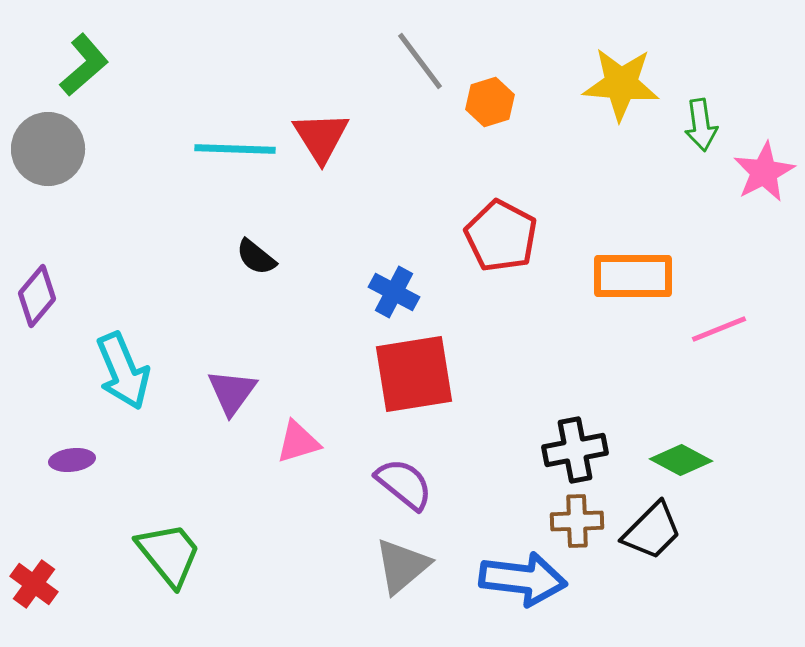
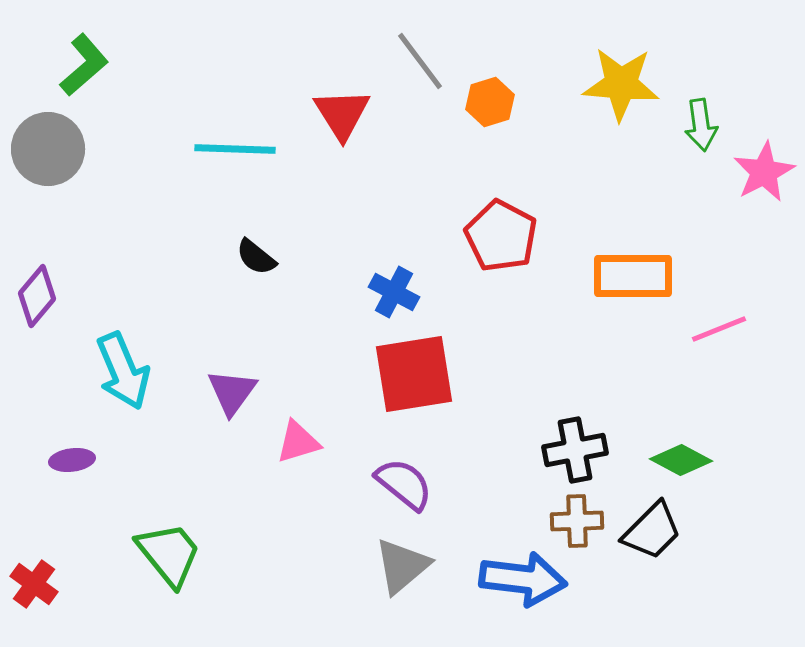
red triangle: moved 21 px right, 23 px up
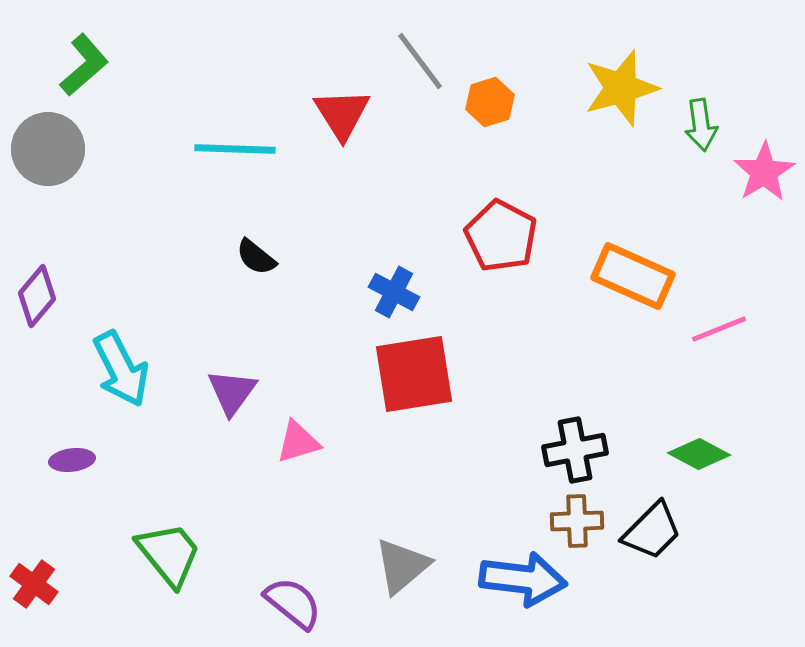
yellow star: moved 4 px down; rotated 20 degrees counterclockwise
pink star: rotated 4 degrees counterclockwise
orange rectangle: rotated 24 degrees clockwise
cyan arrow: moved 2 px left, 2 px up; rotated 4 degrees counterclockwise
green diamond: moved 18 px right, 6 px up
purple semicircle: moved 111 px left, 119 px down
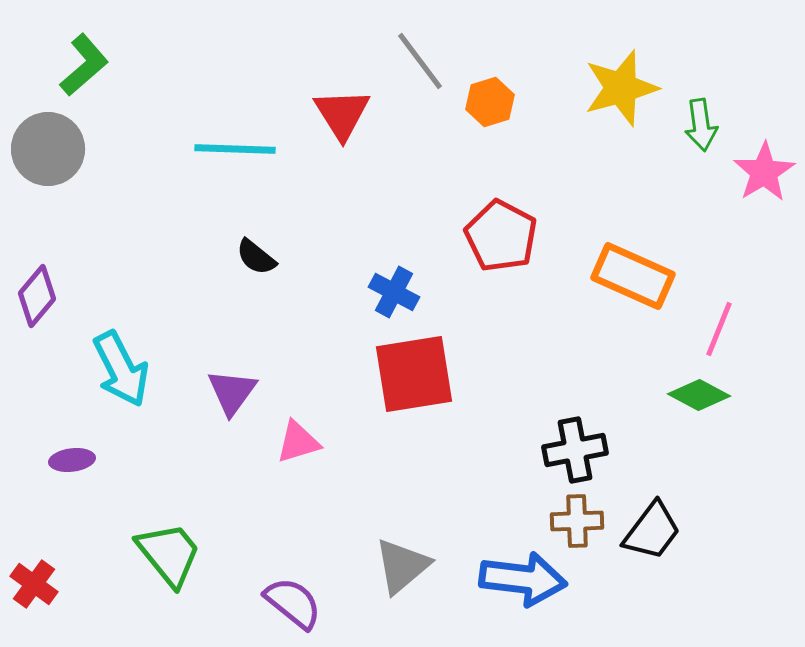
pink line: rotated 46 degrees counterclockwise
green diamond: moved 59 px up
black trapezoid: rotated 8 degrees counterclockwise
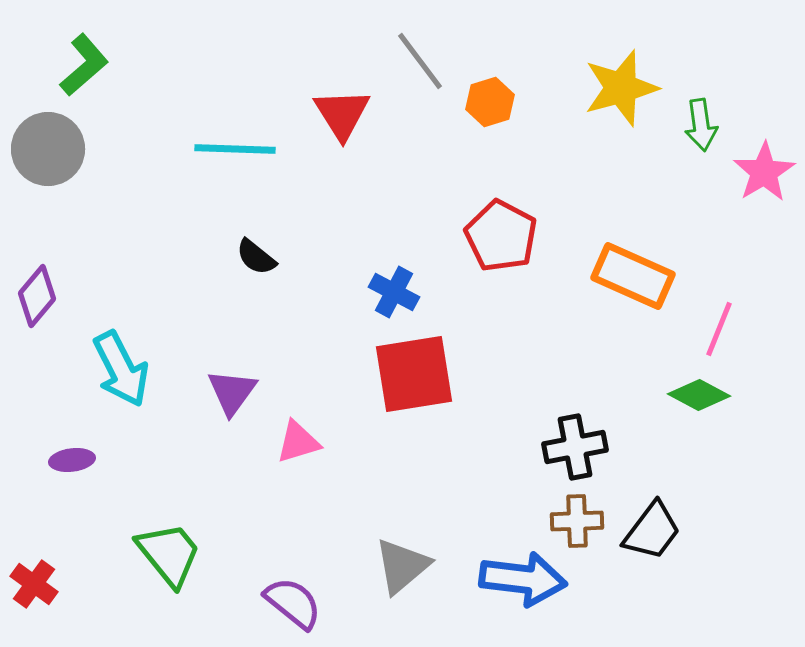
black cross: moved 3 px up
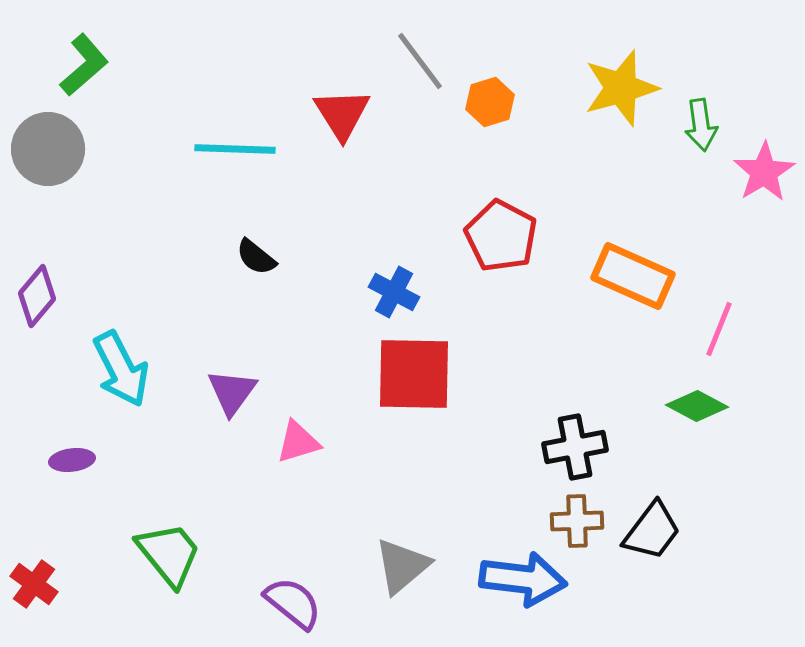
red square: rotated 10 degrees clockwise
green diamond: moved 2 px left, 11 px down
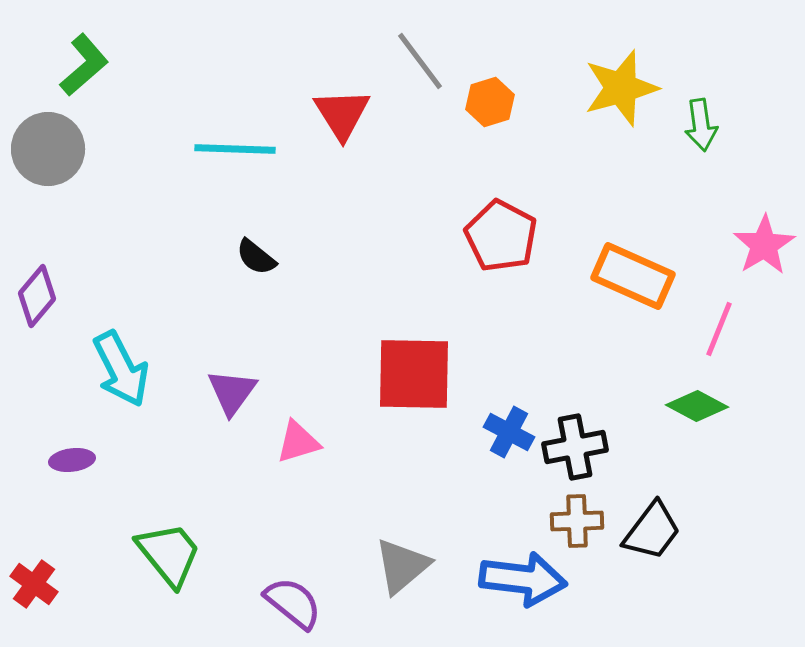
pink star: moved 73 px down
blue cross: moved 115 px right, 140 px down
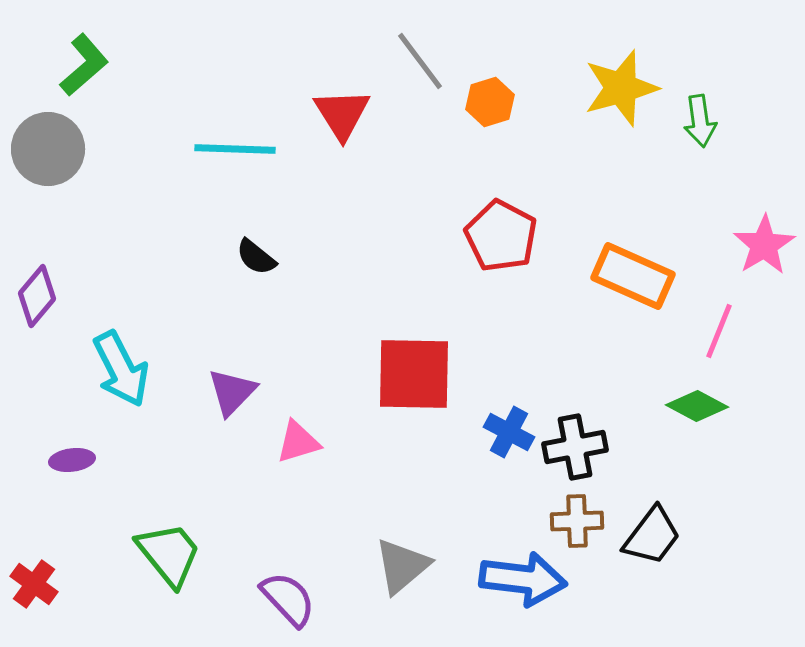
green arrow: moved 1 px left, 4 px up
pink line: moved 2 px down
purple triangle: rotated 8 degrees clockwise
black trapezoid: moved 5 px down
purple semicircle: moved 5 px left, 4 px up; rotated 8 degrees clockwise
